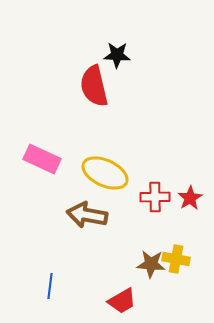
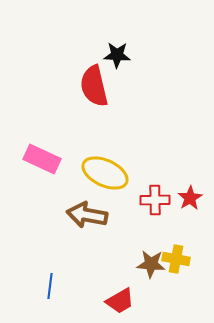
red cross: moved 3 px down
red trapezoid: moved 2 px left
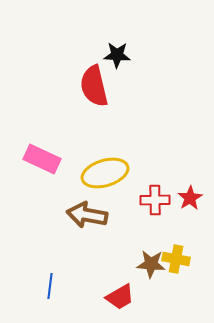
yellow ellipse: rotated 42 degrees counterclockwise
red trapezoid: moved 4 px up
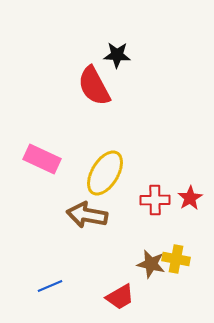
red semicircle: rotated 15 degrees counterclockwise
yellow ellipse: rotated 42 degrees counterclockwise
brown star: rotated 8 degrees clockwise
blue line: rotated 60 degrees clockwise
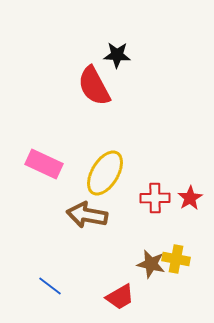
pink rectangle: moved 2 px right, 5 px down
red cross: moved 2 px up
blue line: rotated 60 degrees clockwise
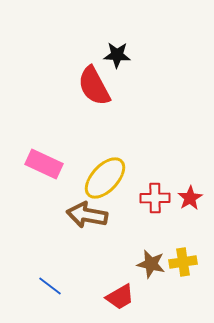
yellow ellipse: moved 5 px down; rotated 12 degrees clockwise
yellow cross: moved 7 px right, 3 px down; rotated 20 degrees counterclockwise
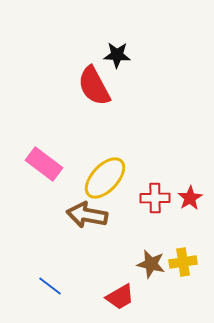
pink rectangle: rotated 12 degrees clockwise
